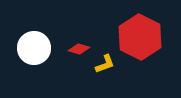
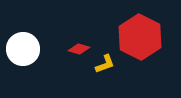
white circle: moved 11 px left, 1 px down
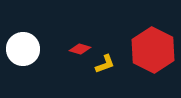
red hexagon: moved 13 px right, 13 px down
red diamond: moved 1 px right
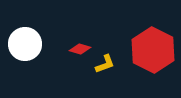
white circle: moved 2 px right, 5 px up
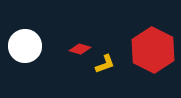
white circle: moved 2 px down
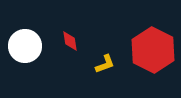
red diamond: moved 10 px left, 8 px up; rotated 65 degrees clockwise
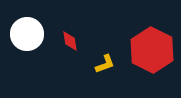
white circle: moved 2 px right, 12 px up
red hexagon: moved 1 px left
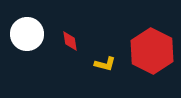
red hexagon: moved 1 px down
yellow L-shape: rotated 35 degrees clockwise
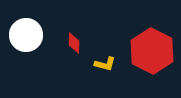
white circle: moved 1 px left, 1 px down
red diamond: moved 4 px right, 2 px down; rotated 10 degrees clockwise
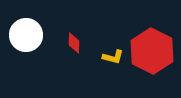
yellow L-shape: moved 8 px right, 7 px up
